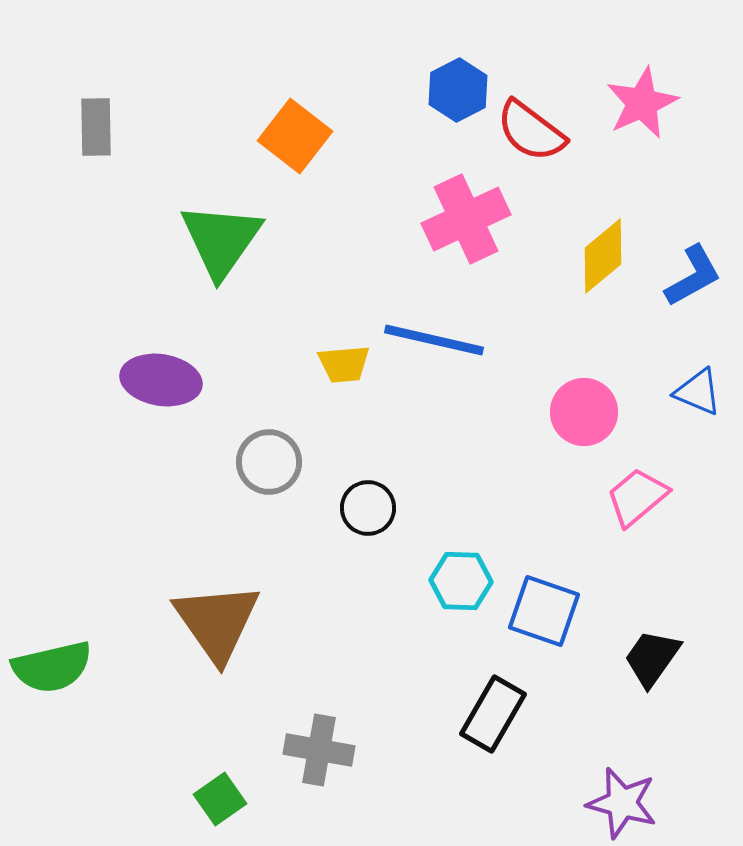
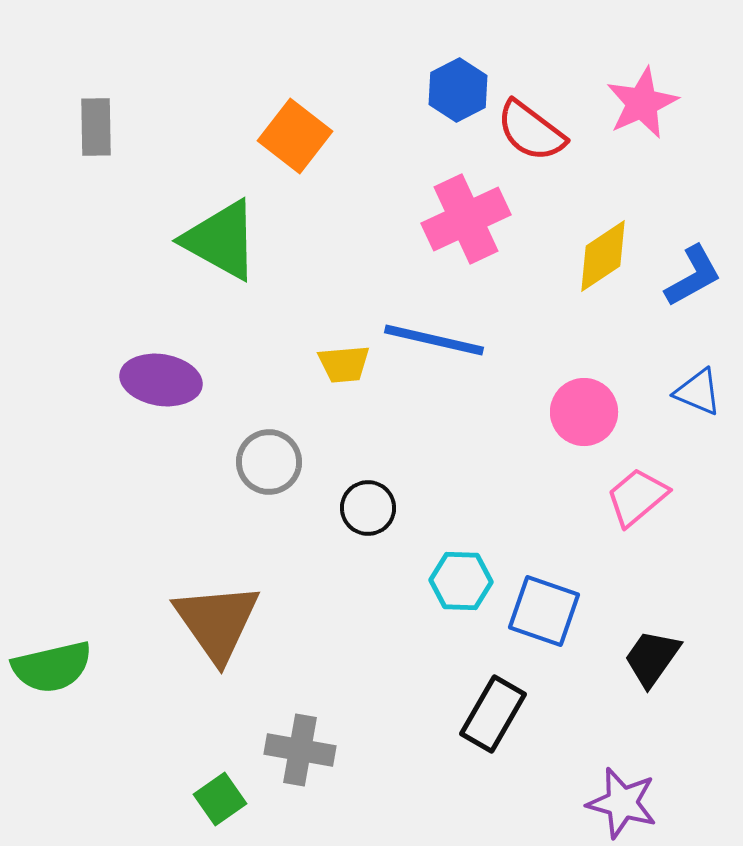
green triangle: rotated 36 degrees counterclockwise
yellow diamond: rotated 6 degrees clockwise
gray cross: moved 19 px left
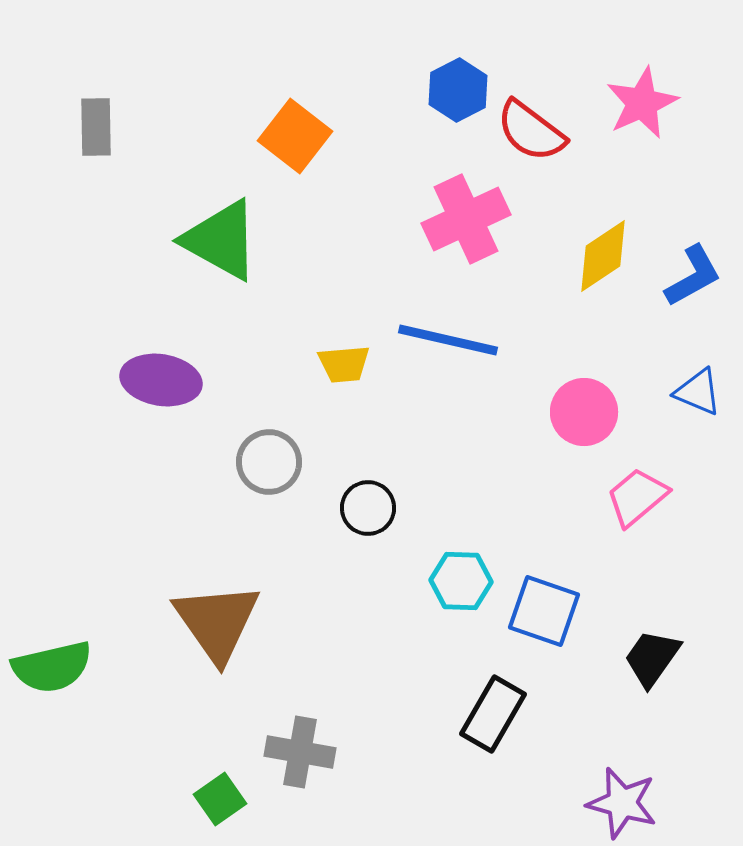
blue line: moved 14 px right
gray cross: moved 2 px down
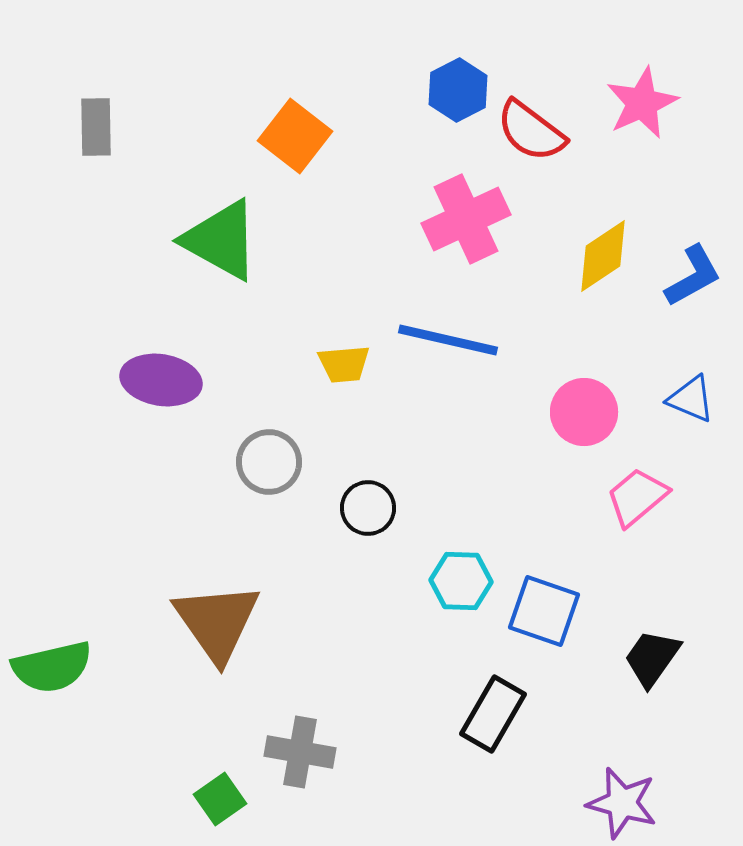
blue triangle: moved 7 px left, 7 px down
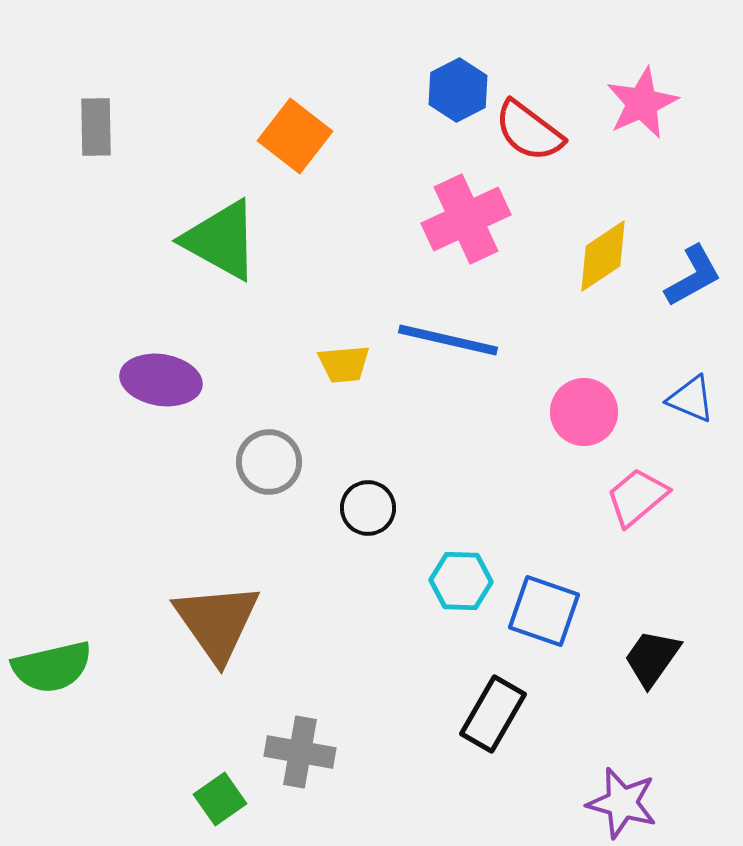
red semicircle: moved 2 px left
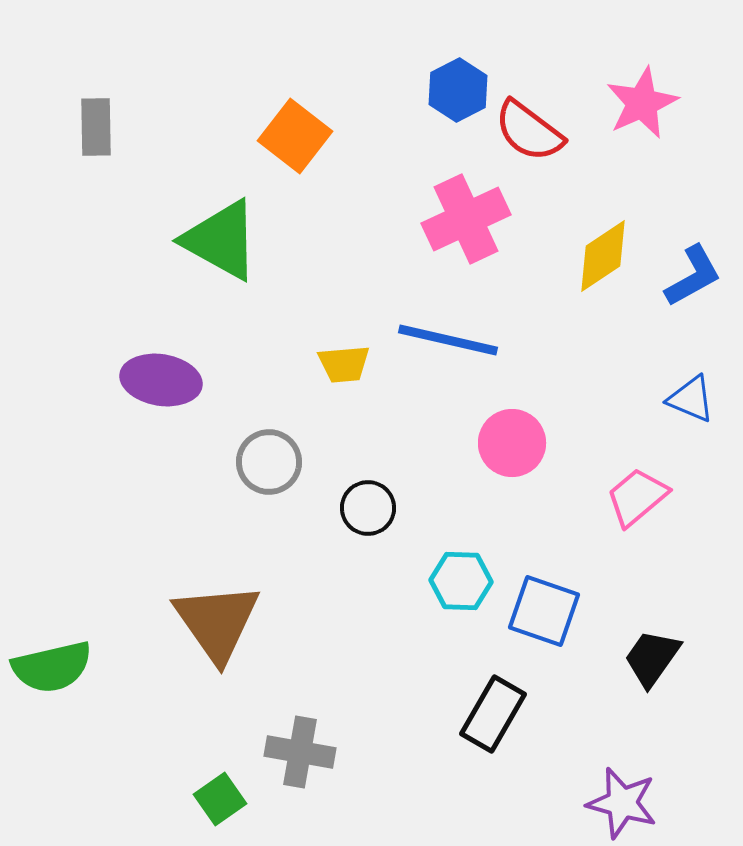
pink circle: moved 72 px left, 31 px down
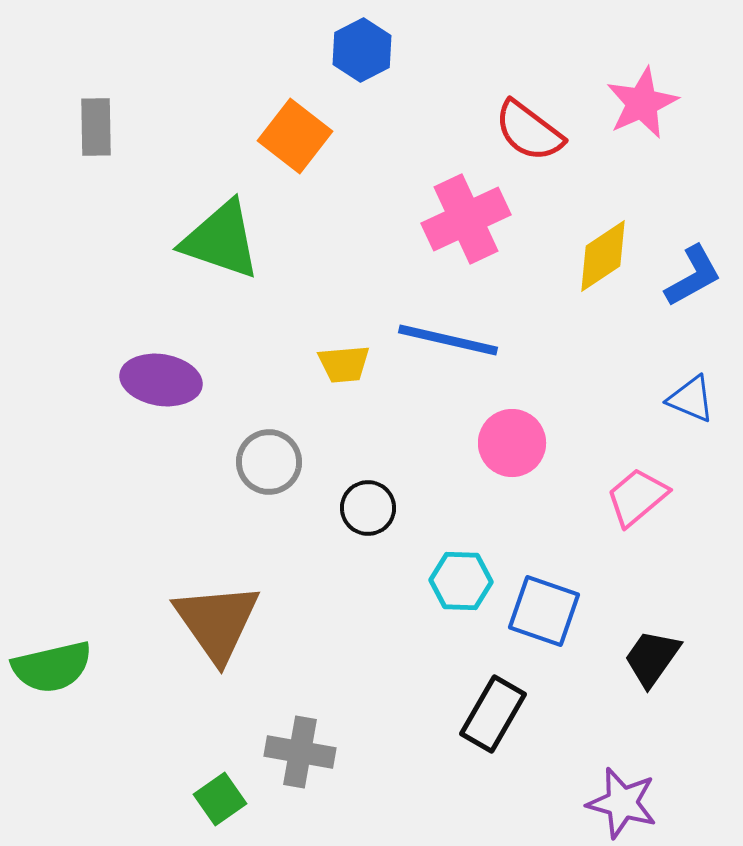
blue hexagon: moved 96 px left, 40 px up
green triangle: rotated 10 degrees counterclockwise
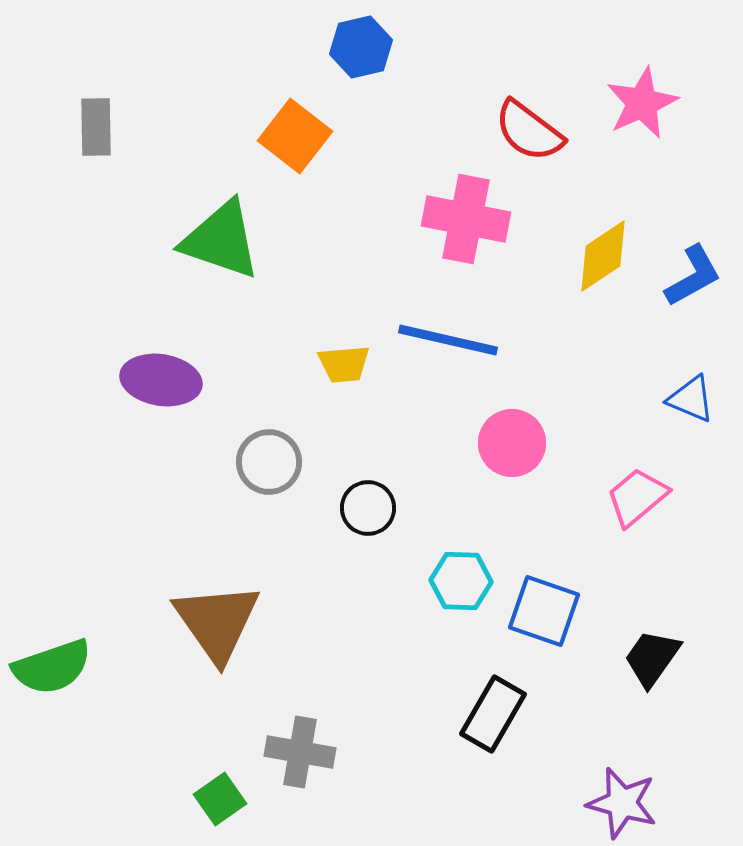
blue hexagon: moved 1 px left, 3 px up; rotated 14 degrees clockwise
pink cross: rotated 36 degrees clockwise
green semicircle: rotated 6 degrees counterclockwise
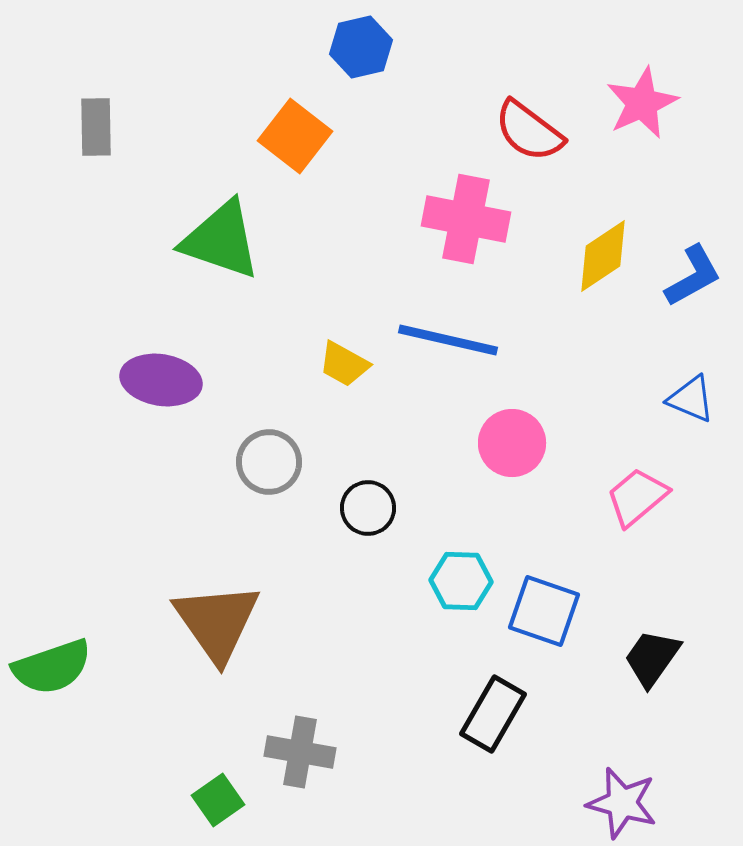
yellow trapezoid: rotated 34 degrees clockwise
green square: moved 2 px left, 1 px down
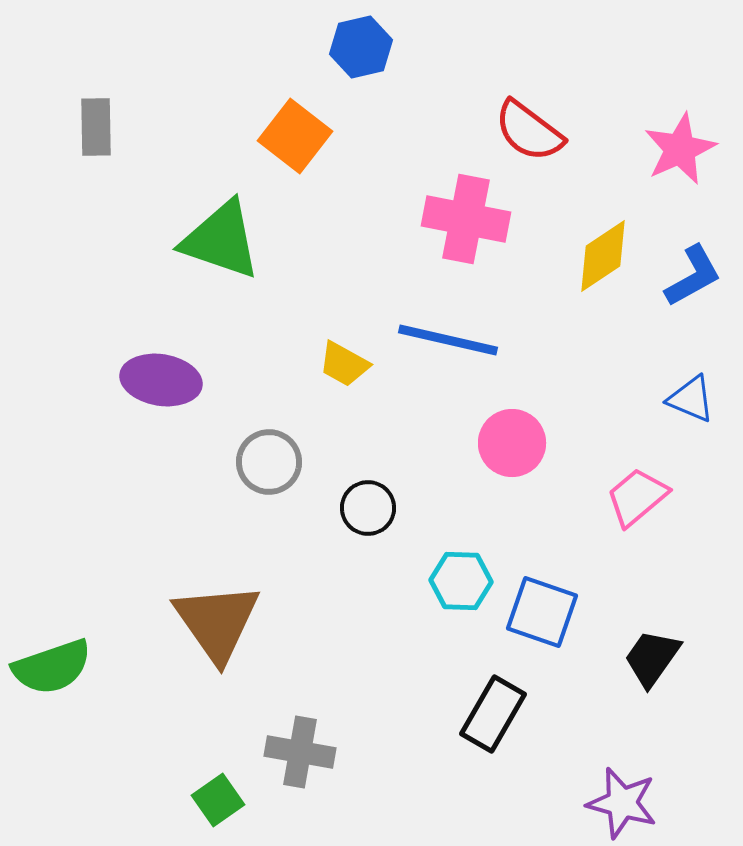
pink star: moved 38 px right, 46 px down
blue square: moved 2 px left, 1 px down
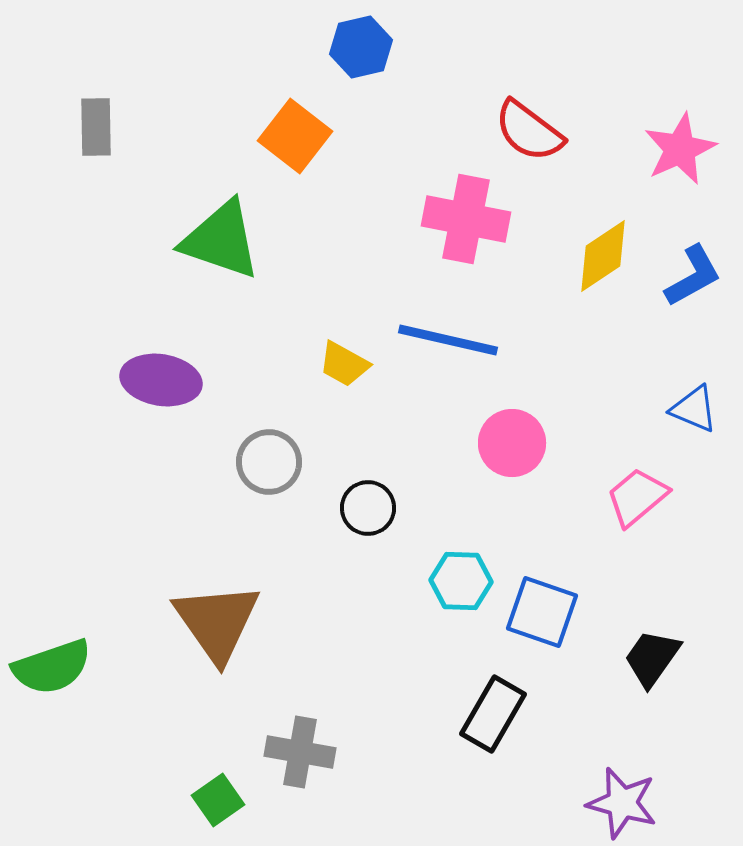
blue triangle: moved 3 px right, 10 px down
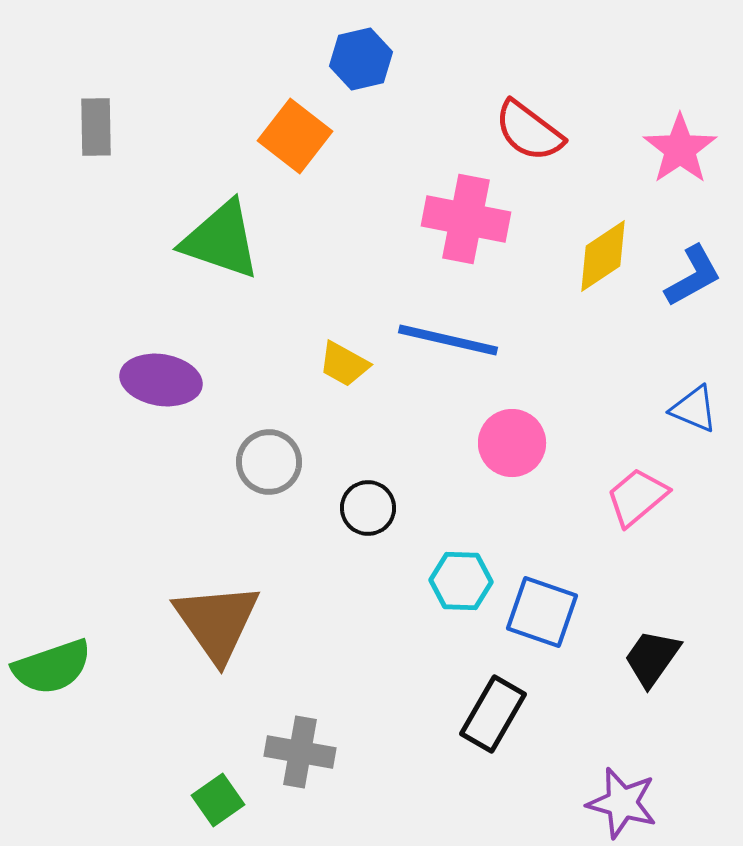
blue hexagon: moved 12 px down
pink star: rotated 10 degrees counterclockwise
